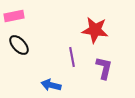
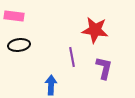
pink rectangle: rotated 18 degrees clockwise
black ellipse: rotated 55 degrees counterclockwise
blue arrow: rotated 78 degrees clockwise
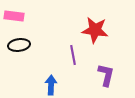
purple line: moved 1 px right, 2 px up
purple L-shape: moved 2 px right, 7 px down
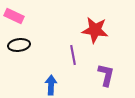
pink rectangle: rotated 18 degrees clockwise
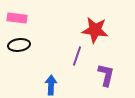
pink rectangle: moved 3 px right, 2 px down; rotated 18 degrees counterclockwise
purple line: moved 4 px right, 1 px down; rotated 30 degrees clockwise
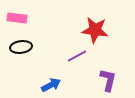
black ellipse: moved 2 px right, 2 px down
purple line: rotated 42 degrees clockwise
purple L-shape: moved 2 px right, 5 px down
blue arrow: rotated 60 degrees clockwise
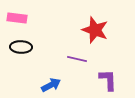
red star: rotated 12 degrees clockwise
black ellipse: rotated 10 degrees clockwise
purple line: moved 3 px down; rotated 42 degrees clockwise
purple L-shape: rotated 15 degrees counterclockwise
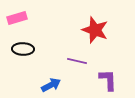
pink rectangle: rotated 24 degrees counterclockwise
black ellipse: moved 2 px right, 2 px down
purple line: moved 2 px down
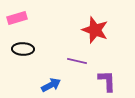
purple L-shape: moved 1 px left, 1 px down
